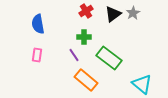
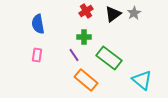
gray star: moved 1 px right
cyan triangle: moved 4 px up
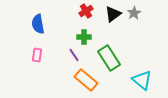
green rectangle: rotated 20 degrees clockwise
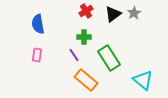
cyan triangle: moved 1 px right
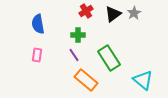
green cross: moved 6 px left, 2 px up
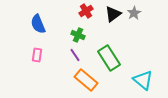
blue semicircle: rotated 12 degrees counterclockwise
green cross: rotated 24 degrees clockwise
purple line: moved 1 px right
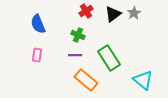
purple line: rotated 56 degrees counterclockwise
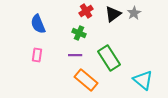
green cross: moved 1 px right, 2 px up
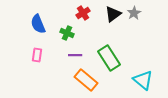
red cross: moved 3 px left, 2 px down
green cross: moved 12 px left
